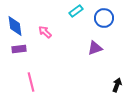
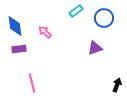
pink line: moved 1 px right, 1 px down
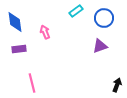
blue diamond: moved 4 px up
pink arrow: rotated 24 degrees clockwise
purple triangle: moved 5 px right, 2 px up
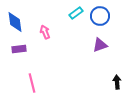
cyan rectangle: moved 2 px down
blue circle: moved 4 px left, 2 px up
purple triangle: moved 1 px up
black arrow: moved 3 px up; rotated 24 degrees counterclockwise
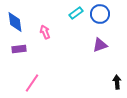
blue circle: moved 2 px up
pink line: rotated 48 degrees clockwise
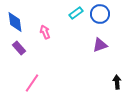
purple rectangle: moved 1 px up; rotated 56 degrees clockwise
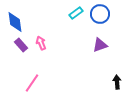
pink arrow: moved 4 px left, 11 px down
purple rectangle: moved 2 px right, 3 px up
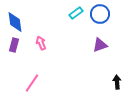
purple rectangle: moved 7 px left; rotated 56 degrees clockwise
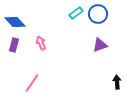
blue circle: moved 2 px left
blue diamond: rotated 35 degrees counterclockwise
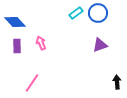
blue circle: moved 1 px up
purple rectangle: moved 3 px right, 1 px down; rotated 16 degrees counterclockwise
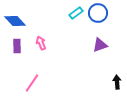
blue diamond: moved 1 px up
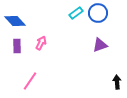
pink arrow: rotated 48 degrees clockwise
pink line: moved 2 px left, 2 px up
